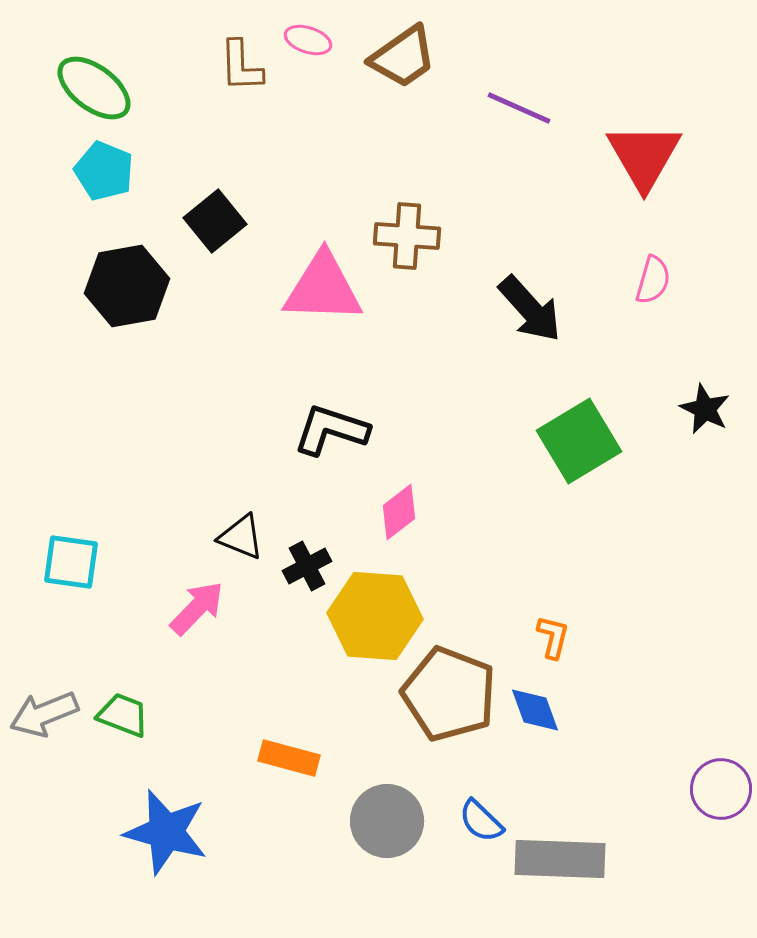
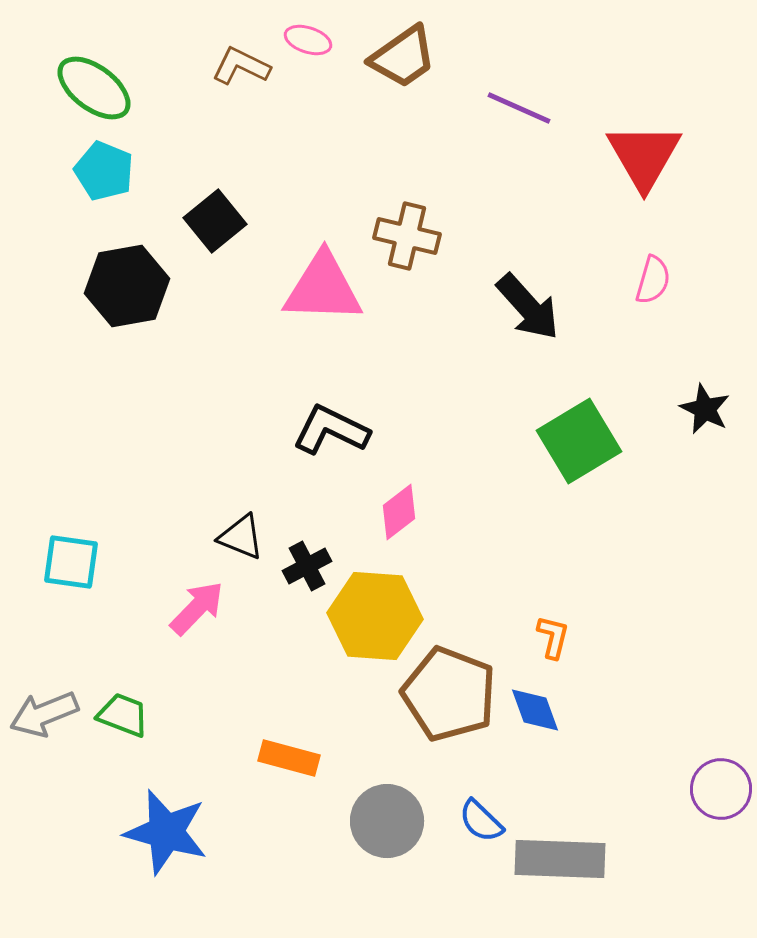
brown L-shape: rotated 118 degrees clockwise
brown cross: rotated 10 degrees clockwise
black arrow: moved 2 px left, 2 px up
black L-shape: rotated 8 degrees clockwise
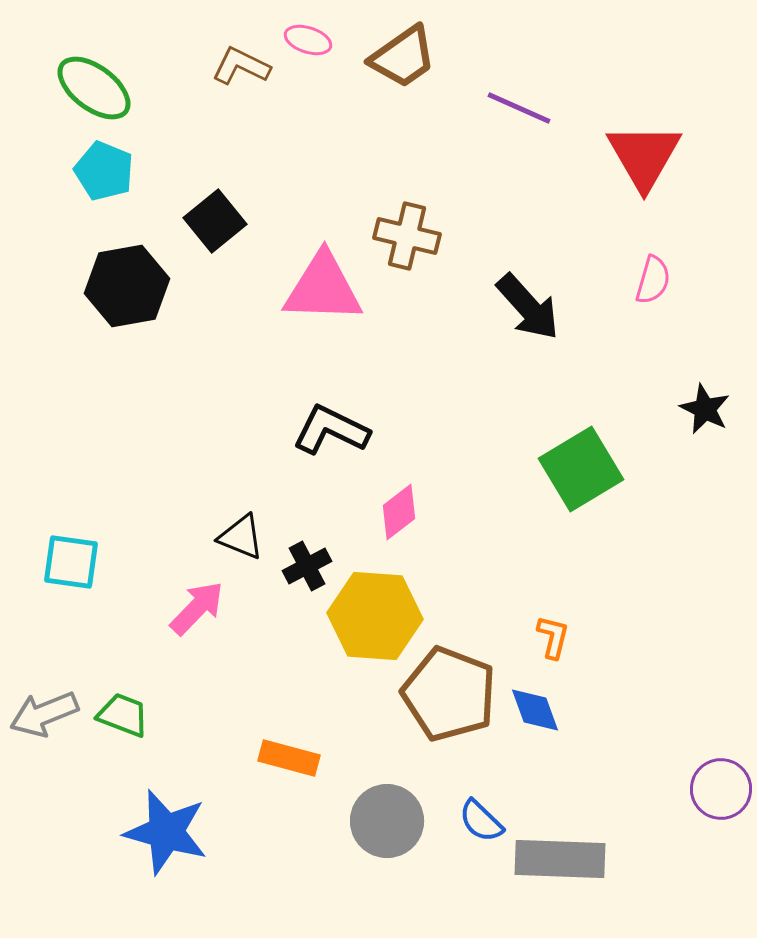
green square: moved 2 px right, 28 px down
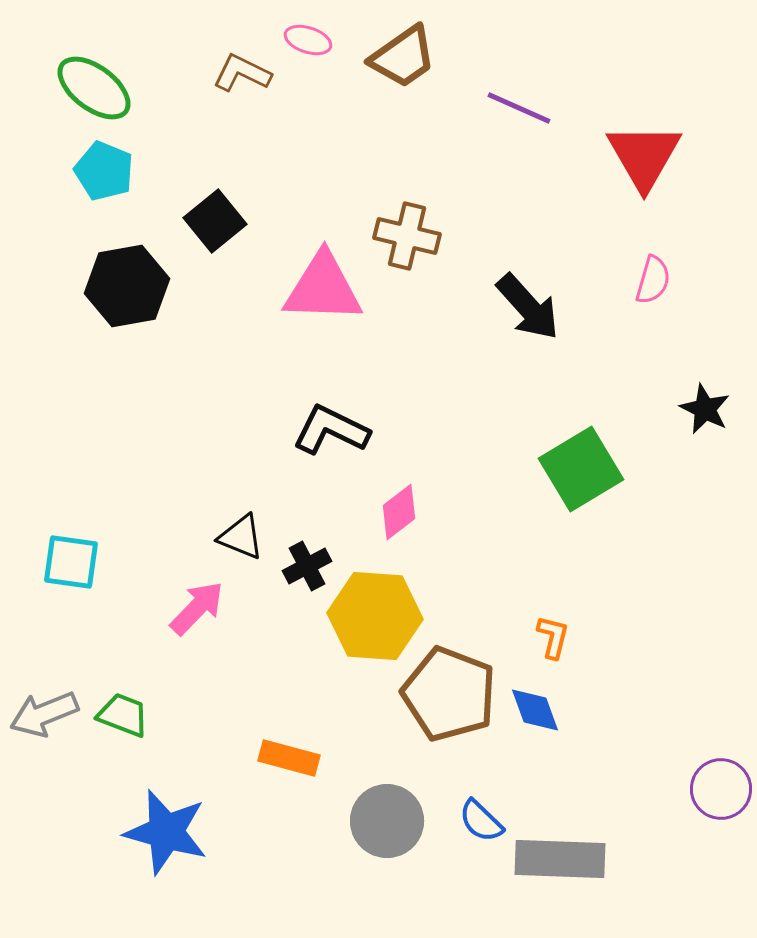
brown L-shape: moved 1 px right, 7 px down
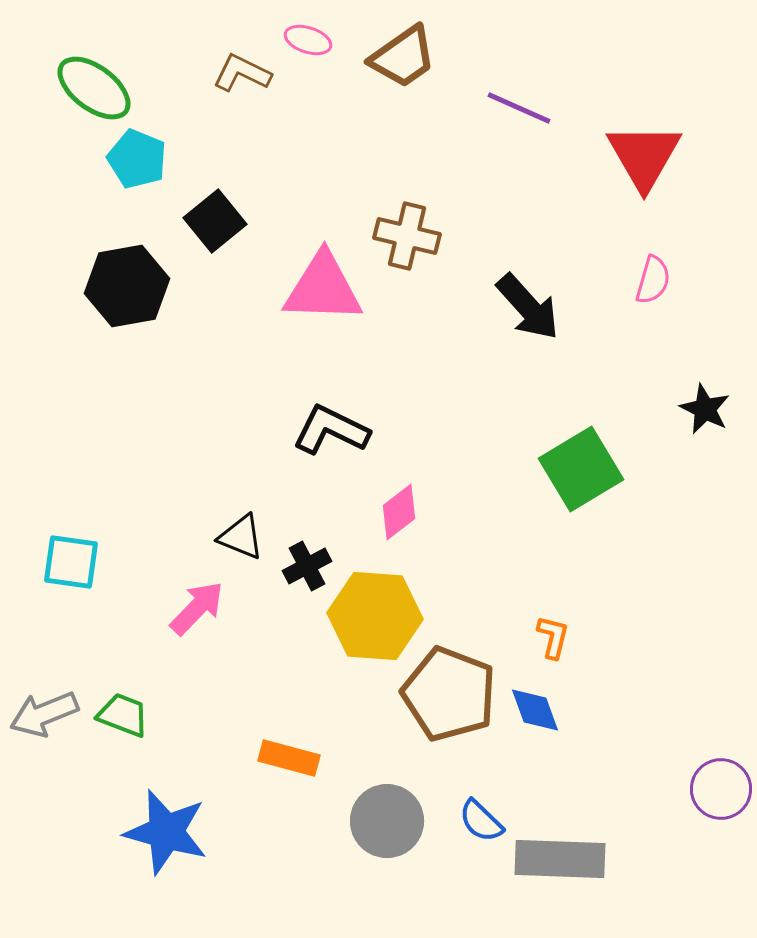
cyan pentagon: moved 33 px right, 12 px up
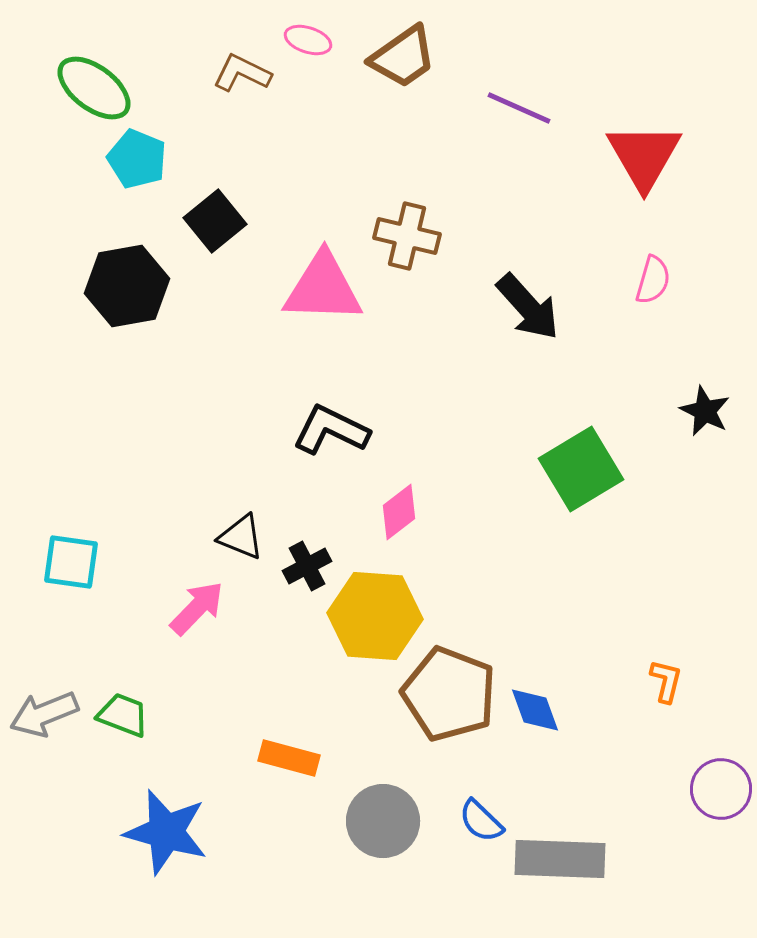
black star: moved 2 px down
orange L-shape: moved 113 px right, 44 px down
gray circle: moved 4 px left
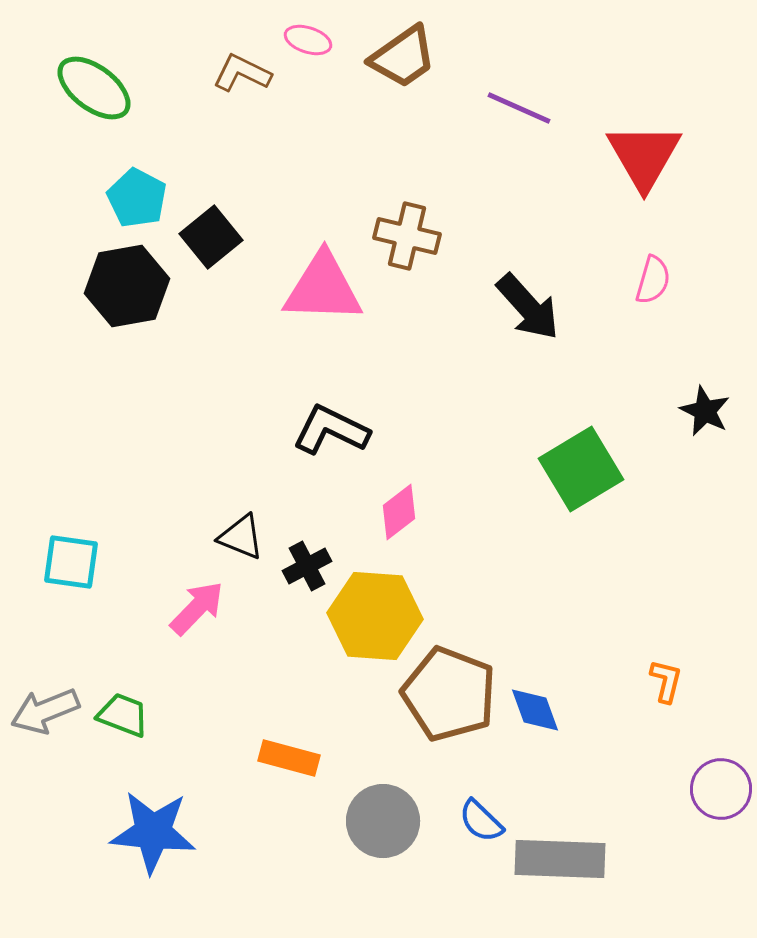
cyan pentagon: moved 39 px down; rotated 6 degrees clockwise
black square: moved 4 px left, 16 px down
gray arrow: moved 1 px right, 3 px up
blue star: moved 13 px left; rotated 10 degrees counterclockwise
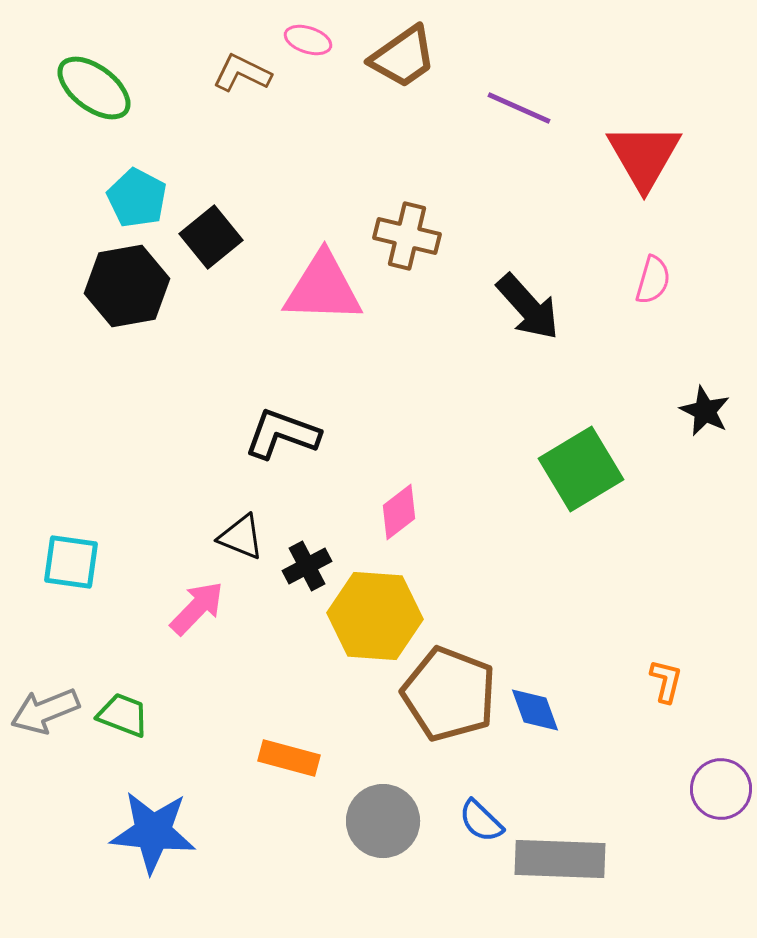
black L-shape: moved 49 px left, 4 px down; rotated 6 degrees counterclockwise
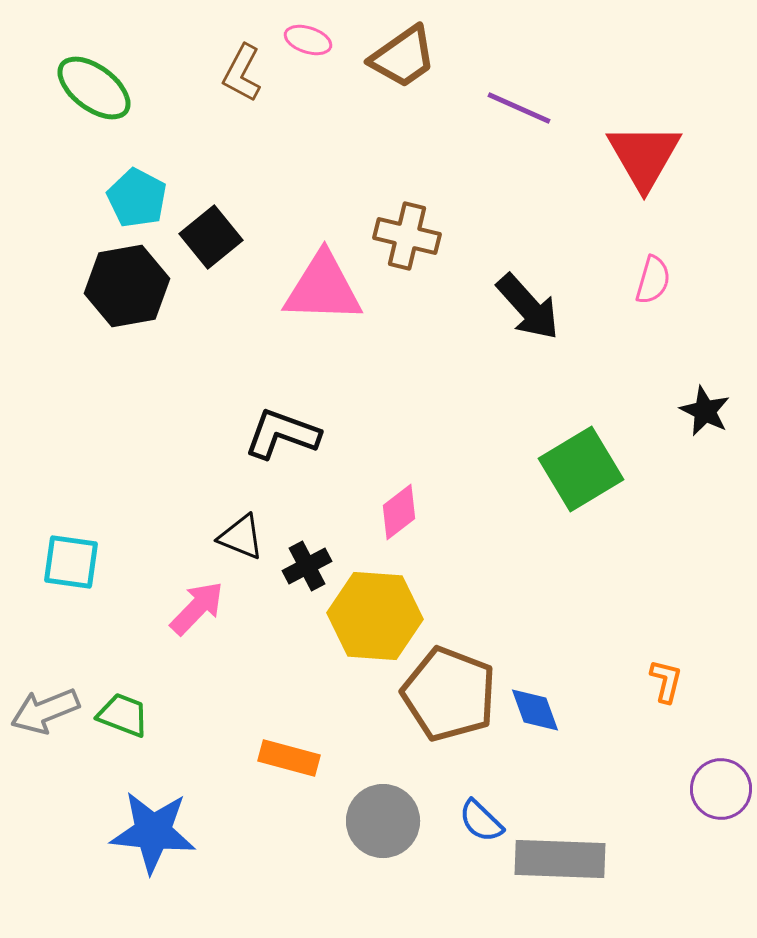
brown L-shape: rotated 88 degrees counterclockwise
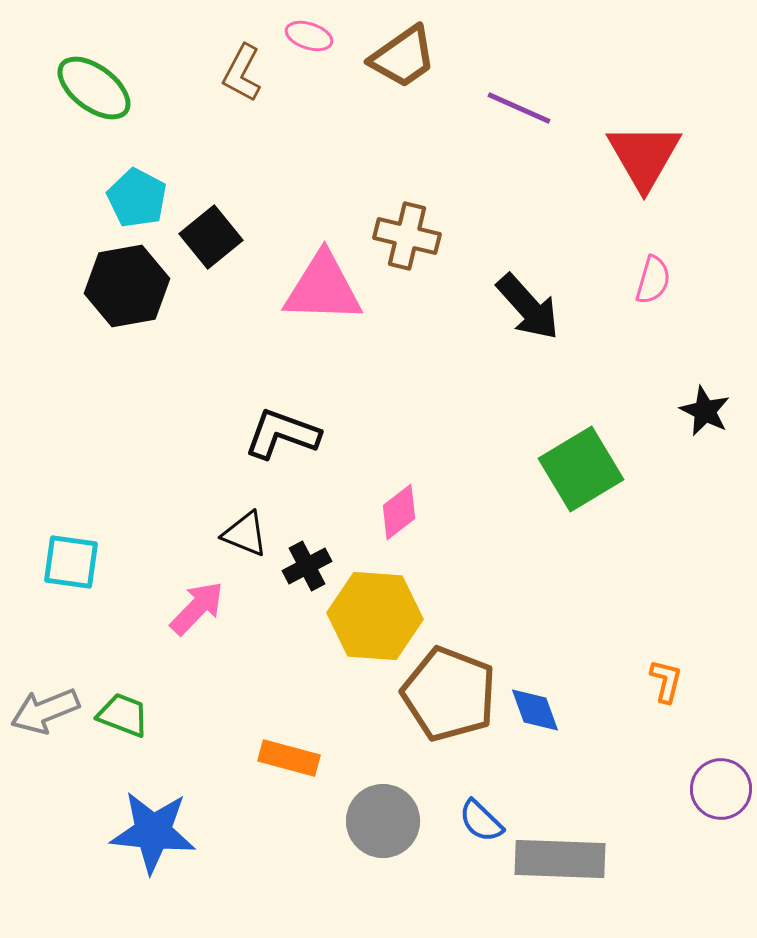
pink ellipse: moved 1 px right, 4 px up
black triangle: moved 4 px right, 3 px up
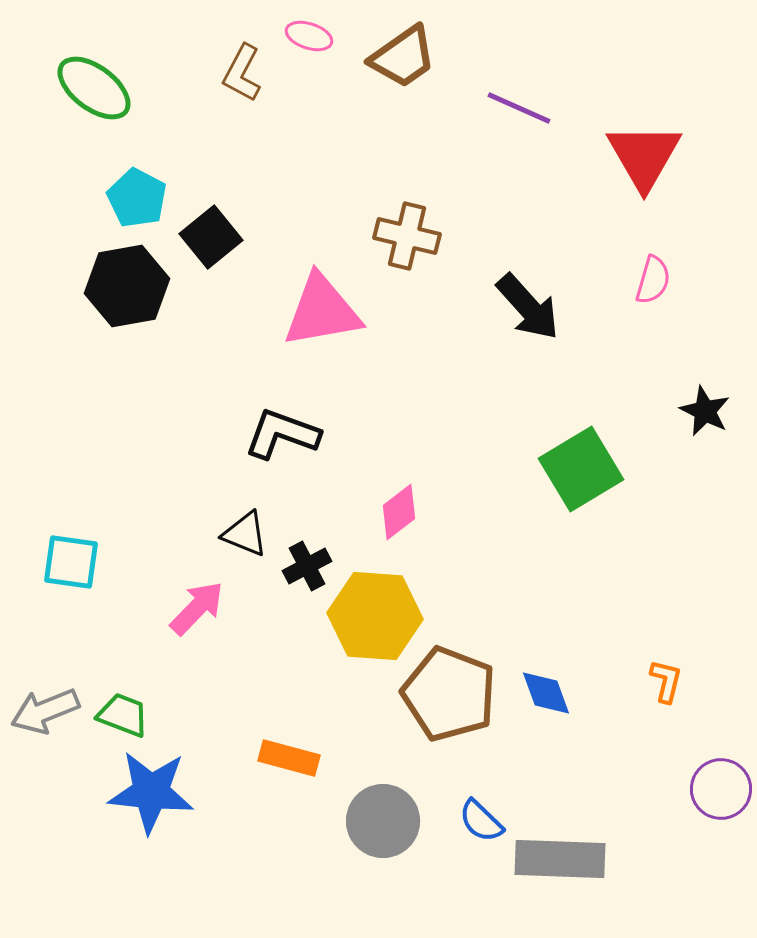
pink triangle: moved 1 px left, 23 px down; rotated 12 degrees counterclockwise
blue diamond: moved 11 px right, 17 px up
blue star: moved 2 px left, 40 px up
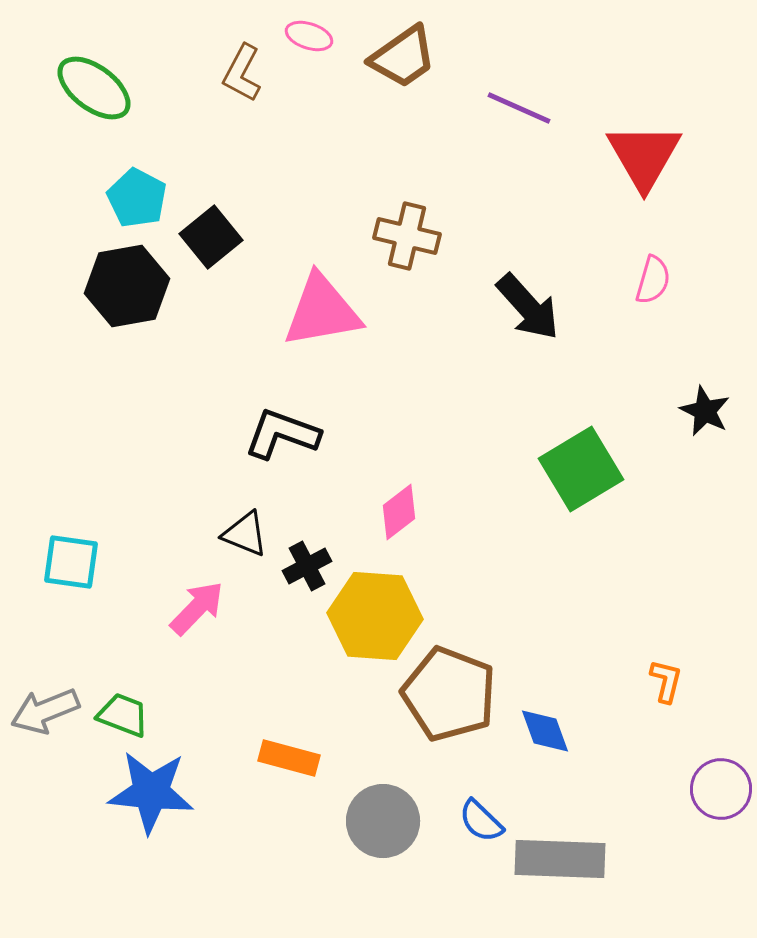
blue diamond: moved 1 px left, 38 px down
